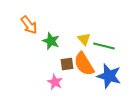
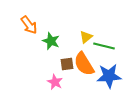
yellow triangle: moved 2 px right, 2 px up; rotated 32 degrees clockwise
blue star: rotated 20 degrees counterclockwise
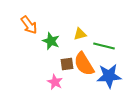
yellow triangle: moved 6 px left, 3 px up; rotated 24 degrees clockwise
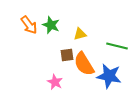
green star: moved 16 px up
green line: moved 13 px right
brown square: moved 9 px up
blue star: rotated 15 degrees clockwise
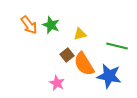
brown square: rotated 32 degrees counterclockwise
pink star: moved 2 px right, 1 px down
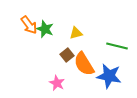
green star: moved 6 px left, 4 px down
yellow triangle: moved 4 px left, 1 px up
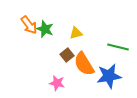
green line: moved 1 px right, 1 px down
blue star: rotated 20 degrees counterclockwise
pink star: rotated 14 degrees counterclockwise
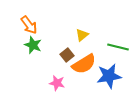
green star: moved 12 px left, 16 px down
yellow triangle: moved 6 px right, 2 px down; rotated 24 degrees counterclockwise
orange semicircle: rotated 90 degrees counterclockwise
